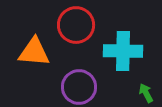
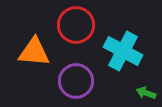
cyan cross: rotated 27 degrees clockwise
purple circle: moved 3 px left, 6 px up
green arrow: rotated 42 degrees counterclockwise
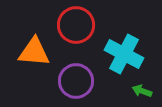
cyan cross: moved 1 px right, 3 px down
green arrow: moved 4 px left, 2 px up
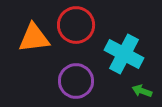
orange triangle: moved 14 px up; rotated 12 degrees counterclockwise
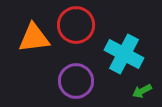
green arrow: rotated 48 degrees counterclockwise
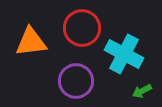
red circle: moved 6 px right, 3 px down
orange triangle: moved 3 px left, 4 px down
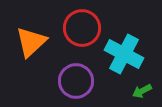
orange triangle: rotated 36 degrees counterclockwise
